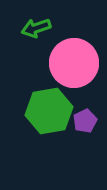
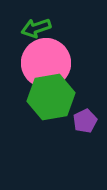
pink circle: moved 28 px left
green hexagon: moved 2 px right, 14 px up
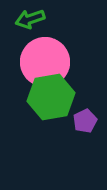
green arrow: moved 6 px left, 9 px up
pink circle: moved 1 px left, 1 px up
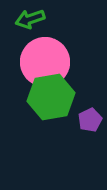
purple pentagon: moved 5 px right, 1 px up
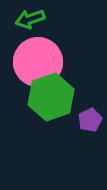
pink circle: moved 7 px left
green hexagon: rotated 9 degrees counterclockwise
